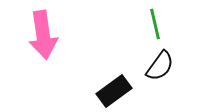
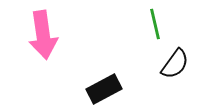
black semicircle: moved 15 px right, 2 px up
black rectangle: moved 10 px left, 2 px up; rotated 8 degrees clockwise
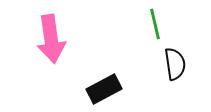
pink arrow: moved 8 px right, 4 px down
black semicircle: rotated 44 degrees counterclockwise
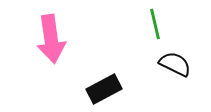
black semicircle: rotated 56 degrees counterclockwise
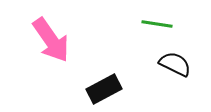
green line: moved 2 px right; rotated 68 degrees counterclockwise
pink arrow: moved 1 px down; rotated 27 degrees counterclockwise
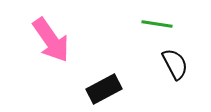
black semicircle: rotated 36 degrees clockwise
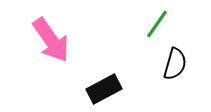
green line: rotated 64 degrees counterclockwise
black semicircle: rotated 44 degrees clockwise
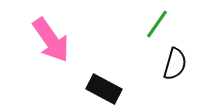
black rectangle: rotated 56 degrees clockwise
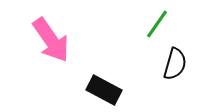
black rectangle: moved 1 px down
